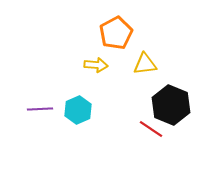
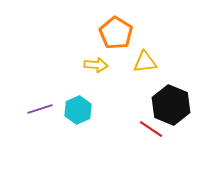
orange pentagon: rotated 12 degrees counterclockwise
yellow triangle: moved 2 px up
purple line: rotated 15 degrees counterclockwise
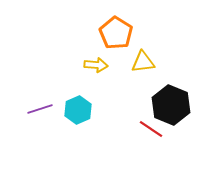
yellow triangle: moved 2 px left
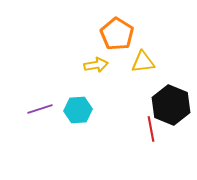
orange pentagon: moved 1 px right, 1 px down
yellow arrow: rotated 15 degrees counterclockwise
cyan hexagon: rotated 20 degrees clockwise
red line: rotated 45 degrees clockwise
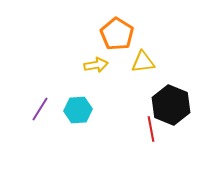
purple line: rotated 40 degrees counterclockwise
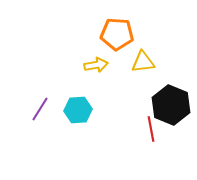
orange pentagon: rotated 28 degrees counterclockwise
